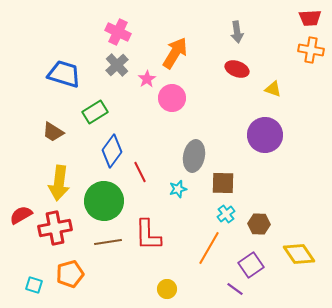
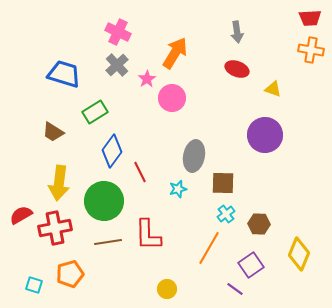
yellow diamond: rotated 56 degrees clockwise
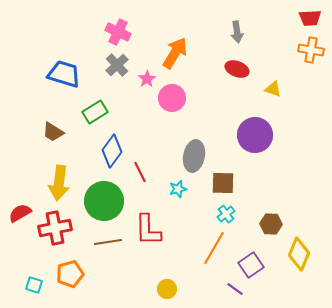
purple circle: moved 10 px left
red semicircle: moved 1 px left, 2 px up
brown hexagon: moved 12 px right
red L-shape: moved 5 px up
orange line: moved 5 px right
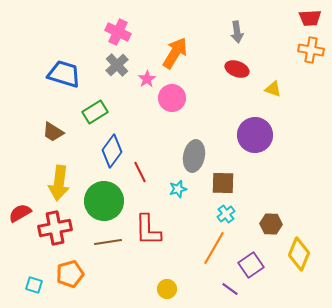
purple line: moved 5 px left
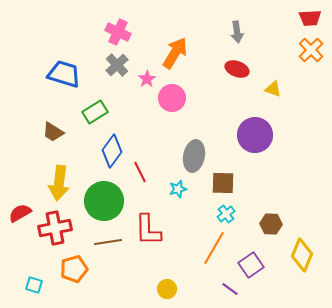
orange cross: rotated 35 degrees clockwise
yellow diamond: moved 3 px right, 1 px down
orange pentagon: moved 4 px right, 5 px up
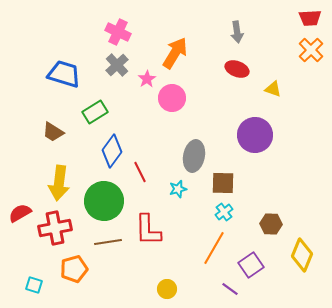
cyan cross: moved 2 px left, 2 px up
